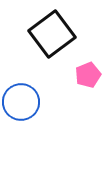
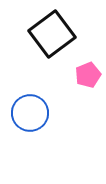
blue circle: moved 9 px right, 11 px down
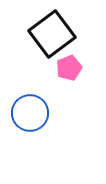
pink pentagon: moved 19 px left, 7 px up
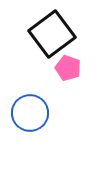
pink pentagon: moved 1 px left; rotated 30 degrees counterclockwise
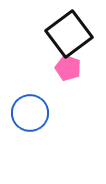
black square: moved 17 px right
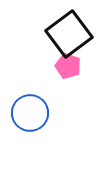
pink pentagon: moved 2 px up
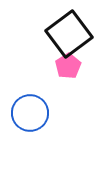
pink pentagon: rotated 20 degrees clockwise
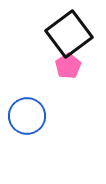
blue circle: moved 3 px left, 3 px down
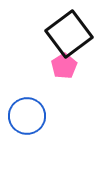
pink pentagon: moved 4 px left
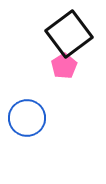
blue circle: moved 2 px down
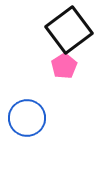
black square: moved 4 px up
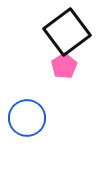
black square: moved 2 px left, 2 px down
